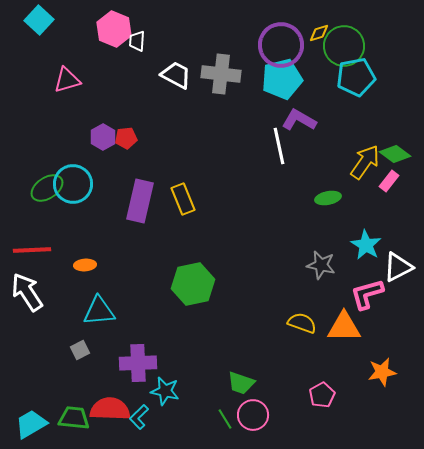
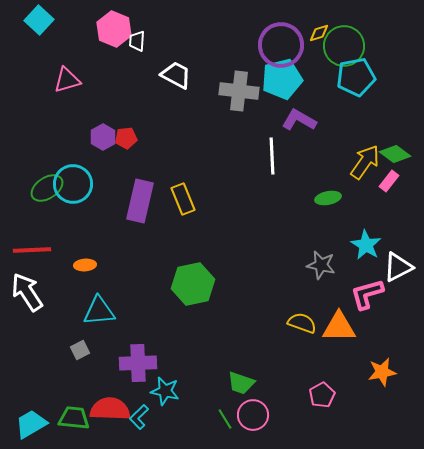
gray cross at (221, 74): moved 18 px right, 17 px down
white line at (279, 146): moved 7 px left, 10 px down; rotated 9 degrees clockwise
orange triangle at (344, 327): moved 5 px left
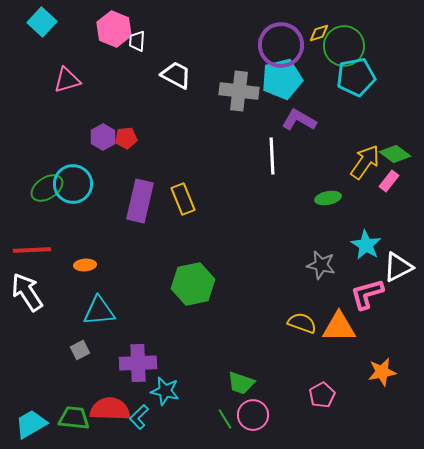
cyan square at (39, 20): moved 3 px right, 2 px down
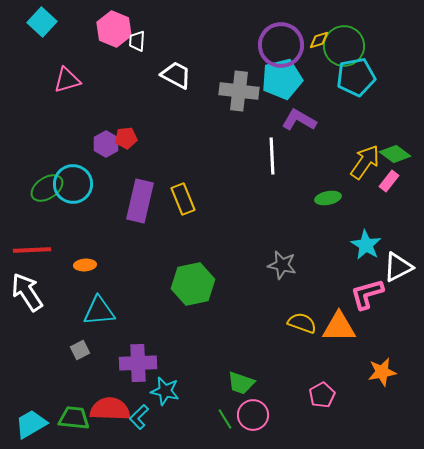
yellow diamond at (319, 33): moved 7 px down
purple hexagon at (103, 137): moved 3 px right, 7 px down
gray star at (321, 265): moved 39 px left
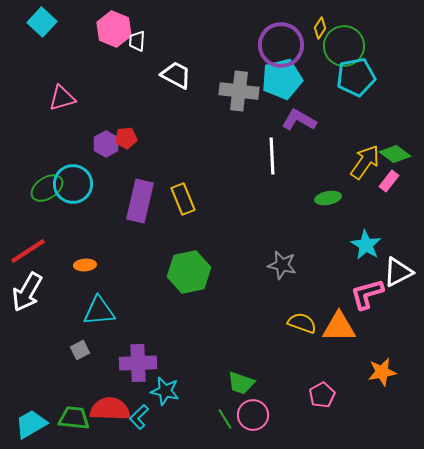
yellow diamond at (319, 40): moved 1 px right, 12 px up; rotated 40 degrees counterclockwise
pink triangle at (67, 80): moved 5 px left, 18 px down
red line at (32, 250): moved 4 px left, 1 px down; rotated 30 degrees counterclockwise
white triangle at (398, 267): moved 5 px down
green hexagon at (193, 284): moved 4 px left, 12 px up
white arrow at (27, 292): rotated 117 degrees counterclockwise
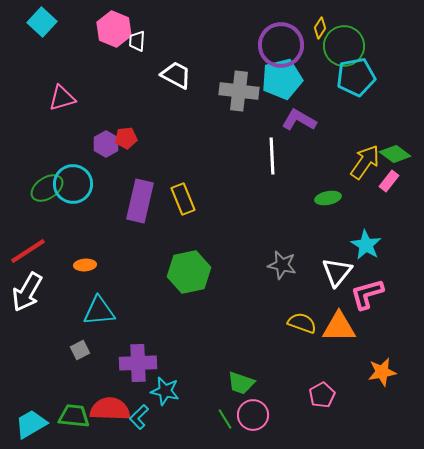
white triangle at (398, 272): moved 61 px left; rotated 24 degrees counterclockwise
green trapezoid at (74, 418): moved 2 px up
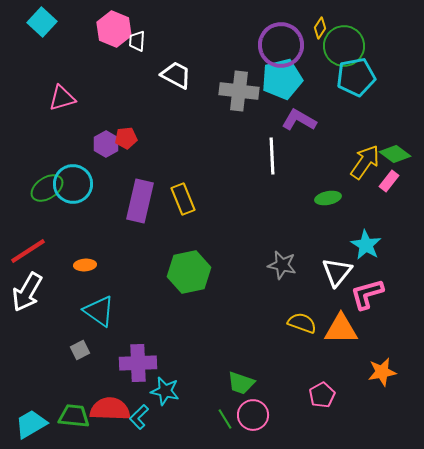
cyan triangle at (99, 311): rotated 40 degrees clockwise
orange triangle at (339, 327): moved 2 px right, 2 px down
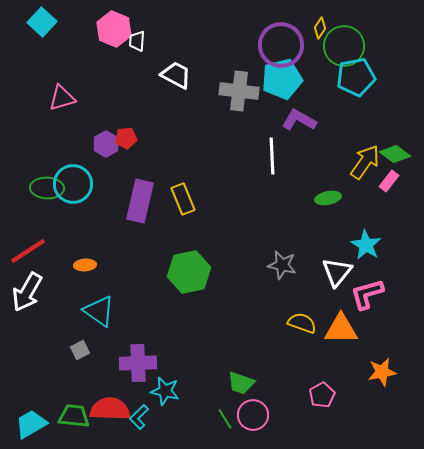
green ellipse at (47, 188): rotated 36 degrees clockwise
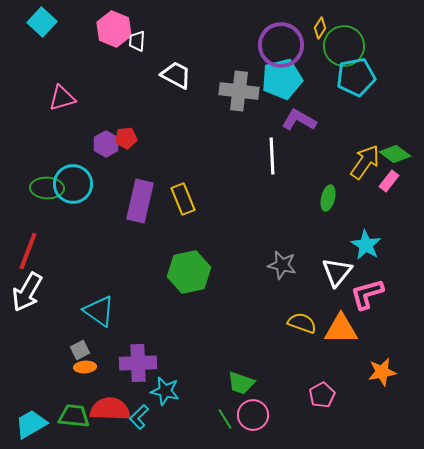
green ellipse at (328, 198): rotated 65 degrees counterclockwise
red line at (28, 251): rotated 36 degrees counterclockwise
orange ellipse at (85, 265): moved 102 px down
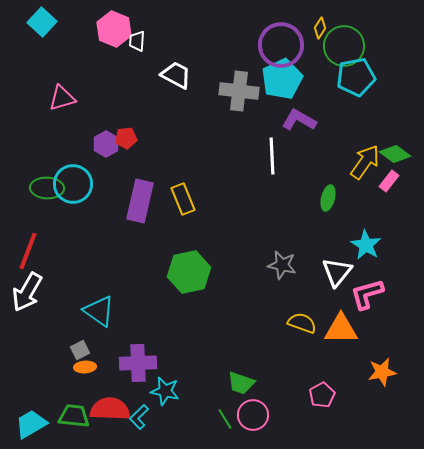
cyan pentagon at (282, 79): rotated 12 degrees counterclockwise
